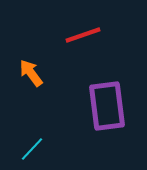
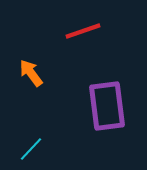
red line: moved 4 px up
cyan line: moved 1 px left
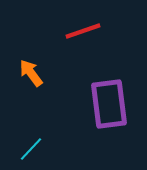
purple rectangle: moved 2 px right, 2 px up
